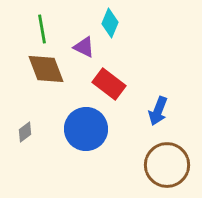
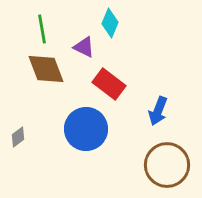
gray diamond: moved 7 px left, 5 px down
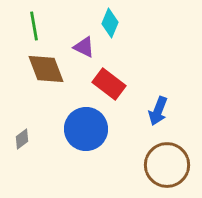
green line: moved 8 px left, 3 px up
gray diamond: moved 4 px right, 2 px down
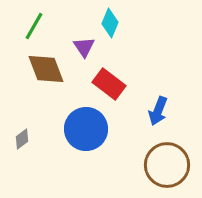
green line: rotated 40 degrees clockwise
purple triangle: rotated 30 degrees clockwise
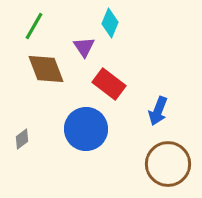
brown circle: moved 1 px right, 1 px up
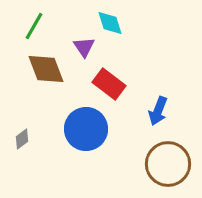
cyan diamond: rotated 40 degrees counterclockwise
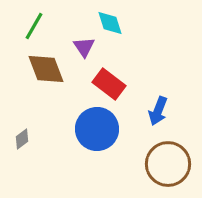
blue circle: moved 11 px right
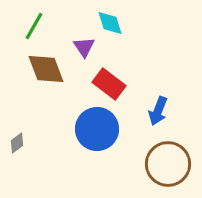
gray diamond: moved 5 px left, 4 px down
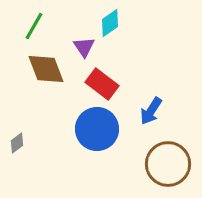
cyan diamond: rotated 72 degrees clockwise
red rectangle: moved 7 px left
blue arrow: moved 7 px left; rotated 12 degrees clockwise
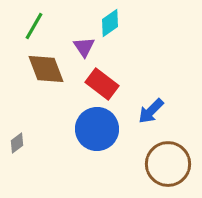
blue arrow: rotated 12 degrees clockwise
